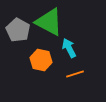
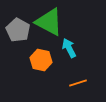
orange line: moved 3 px right, 9 px down
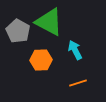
gray pentagon: moved 1 px down
cyan arrow: moved 6 px right, 2 px down
orange hexagon: rotated 15 degrees counterclockwise
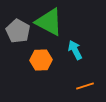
orange line: moved 7 px right, 3 px down
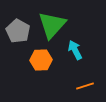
green triangle: moved 3 px right, 3 px down; rotated 44 degrees clockwise
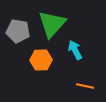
green triangle: moved 1 px up
gray pentagon: rotated 20 degrees counterclockwise
orange line: rotated 30 degrees clockwise
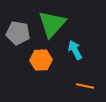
gray pentagon: moved 2 px down
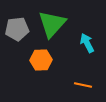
gray pentagon: moved 1 px left, 4 px up; rotated 15 degrees counterclockwise
cyan arrow: moved 12 px right, 7 px up
orange line: moved 2 px left, 1 px up
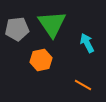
green triangle: rotated 16 degrees counterclockwise
orange hexagon: rotated 10 degrees counterclockwise
orange line: rotated 18 degrees clockwise
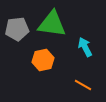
green triangle: rotated 48 degrees counterclockwise
cyan arrow: moved 2 px left, 4 px down
orange hexagon: moved 2 px right
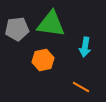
green triangle: moved 1 px left
cyan arrow: rotated 144 degrees counterclockwise
orange line: moved 2 px left, 2 px down
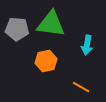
gray pentagon: rotated 10 degrees clockwise
cyan arrow: moved 2 px right, 2 px up
orange hexagon: moved 3 px right, 1 px down
